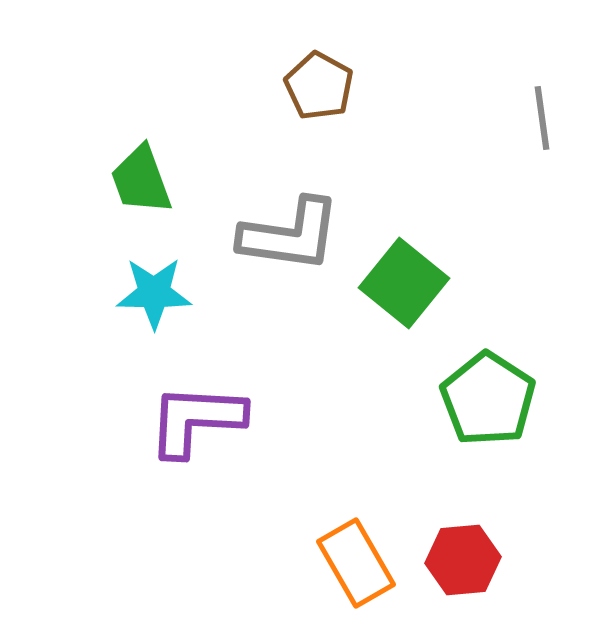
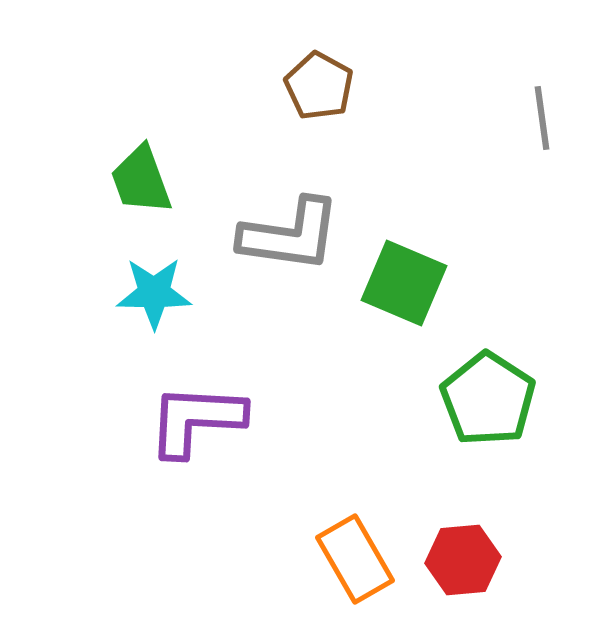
green square: rotated 16 degrees counterclockwise
orange rectangle: moved 1 px left, 4 px up
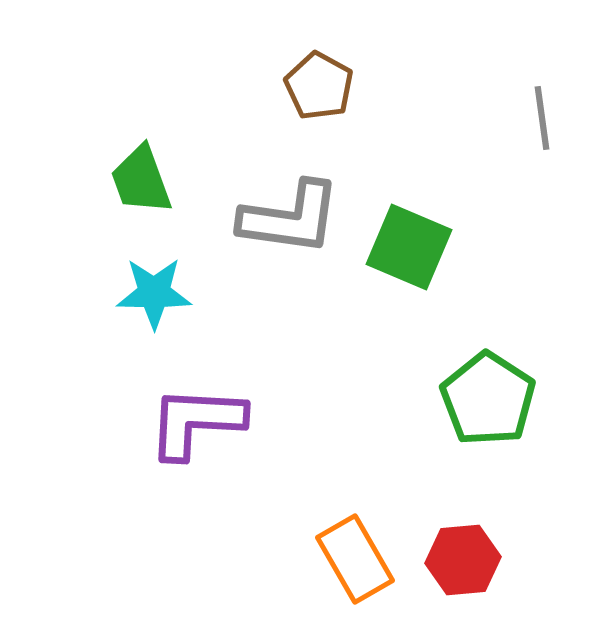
gray L-shape: moved 17 px up
green square: moved 5 px right, 36 px up
purple L-shape: moved 2 px down
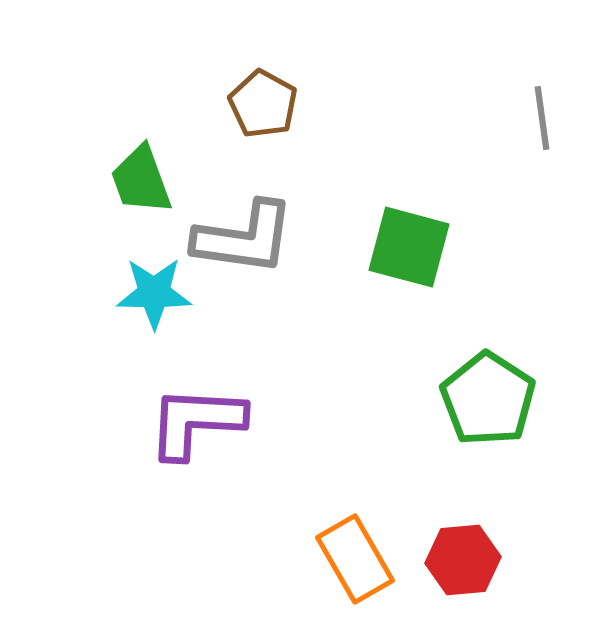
brown pentagon: moved 56 px left, 18 px down
gray L-shape: moved 46 px left, 20 px down
green square: rotated 8 degrees counterclockwise
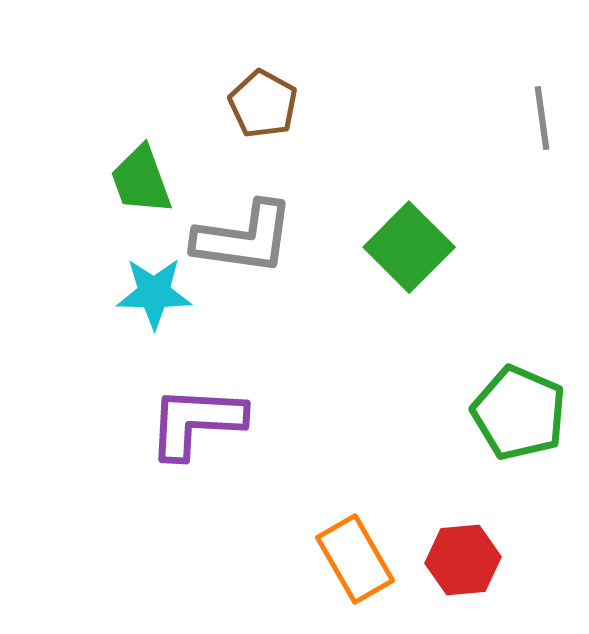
green square: rotated 30 degrees clockwise
green pentagon: moved 31 px right, 14 px down; rotated 10 degrees counterclockwise
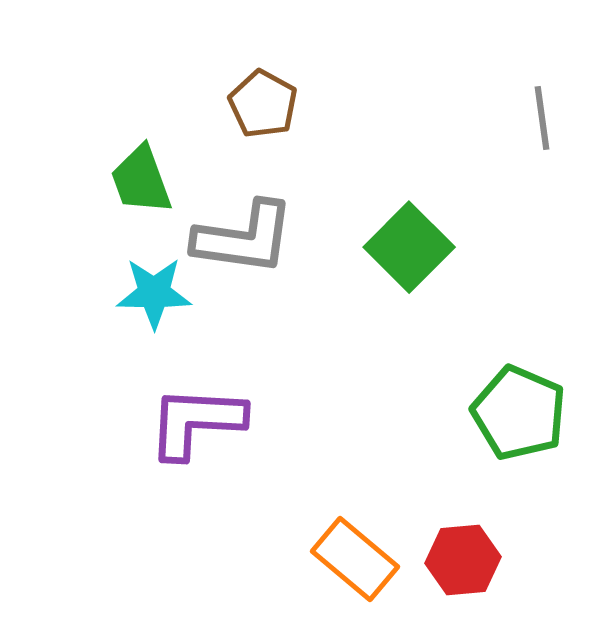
orange rectangle: rotated 20 degrees counterclockwise
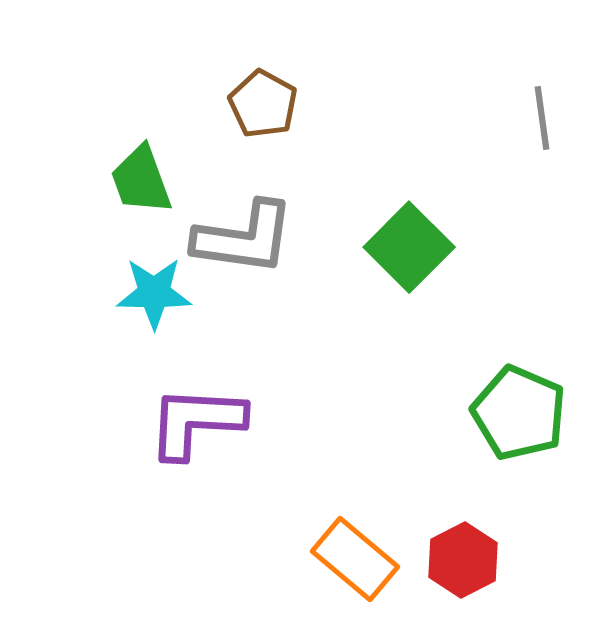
red hexagon: rotated 22 degrees counterclockwise
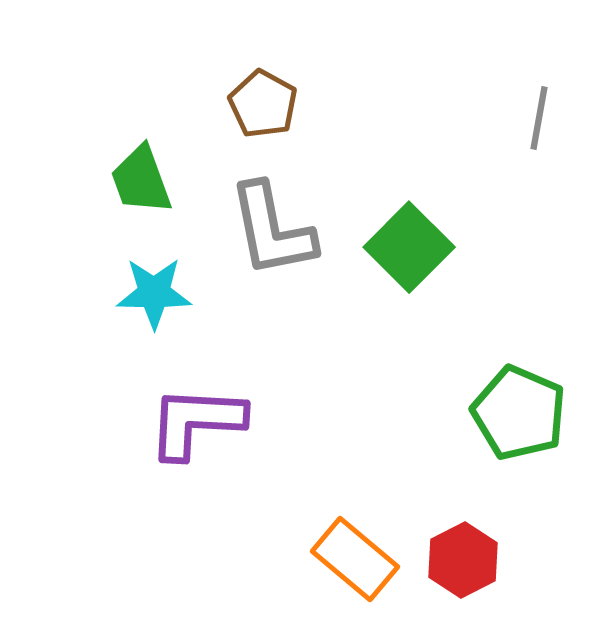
gray line: moved 3 px left; rotated 18 degrees clockwise
gray L-shape: moved 28 px right, 8 px up; rotated 71 degrees clockwise
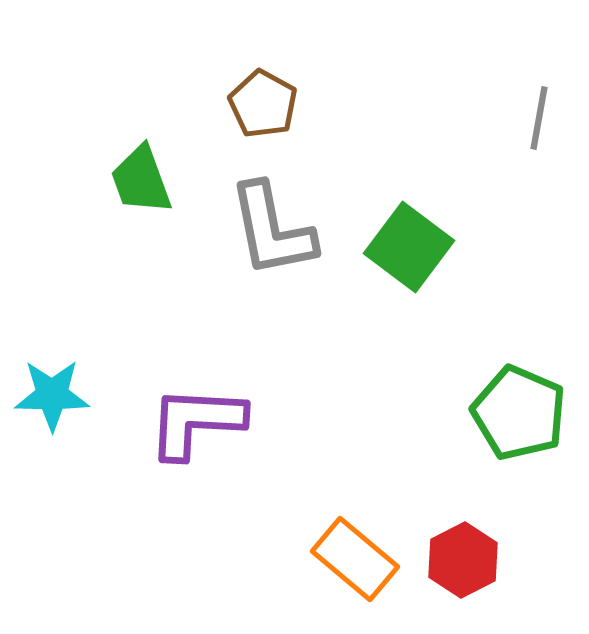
green square: rotated 8 degrees counterclockwise
cyan star: moved 102 px left, 102 px down
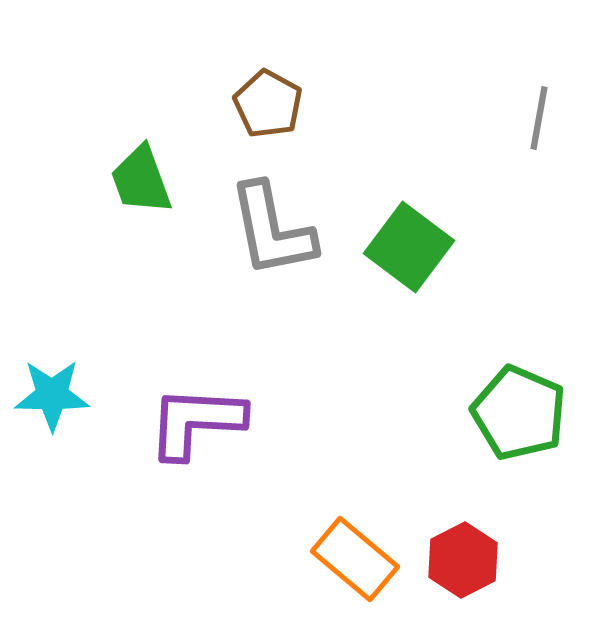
brown pentagon: moved 5 px right
